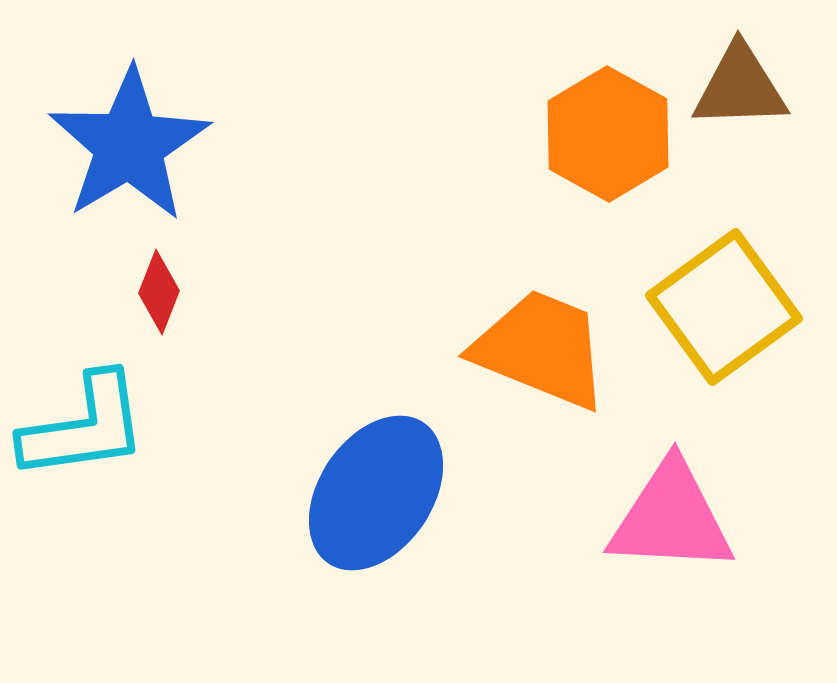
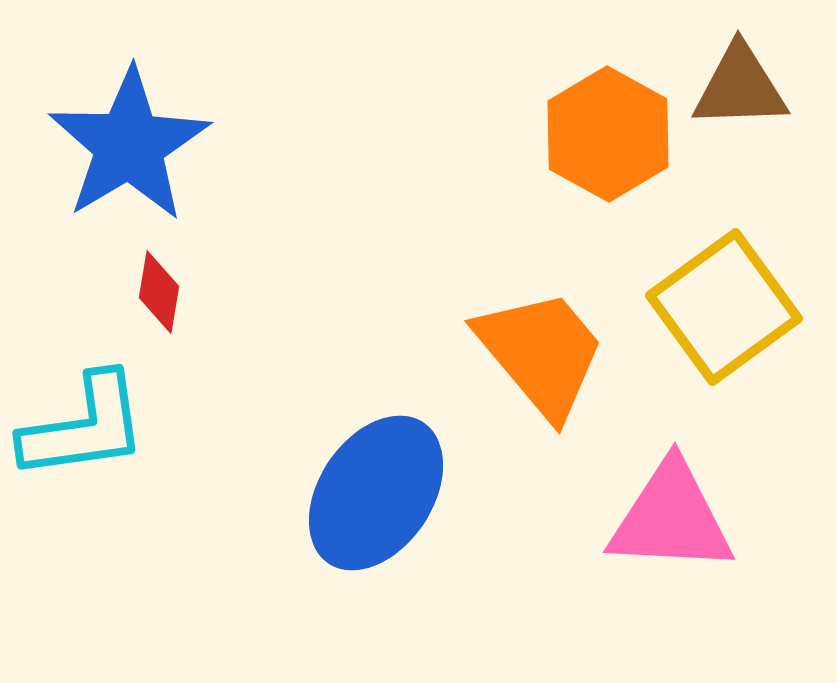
red diamond: rotated 12 degrees counterclockwise
orange trapezoid: moved 4 px down; rotated 28 degrees clockwise
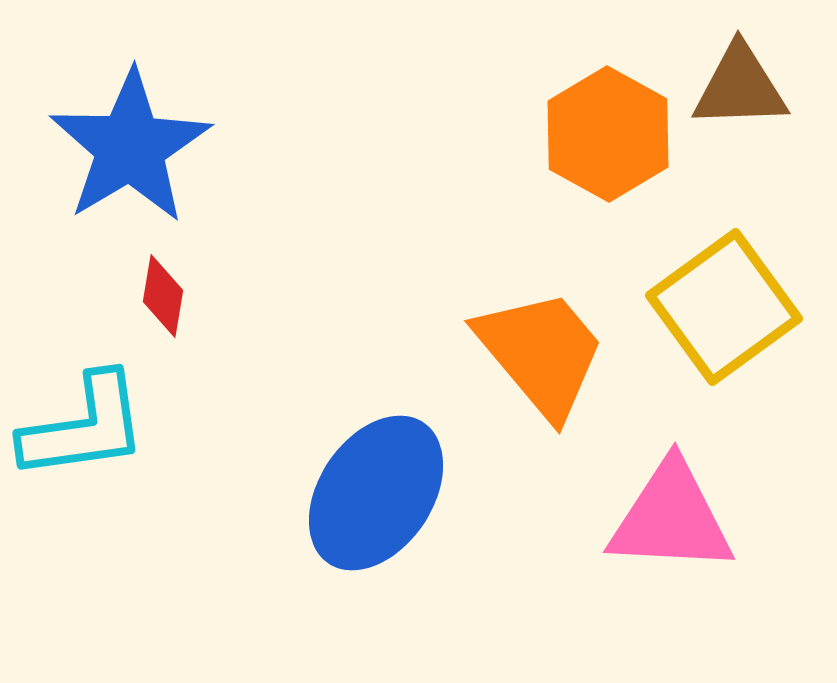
blue star: moved 1 px right, 2 px down
red diamond: moved 4 px right, 4 px down
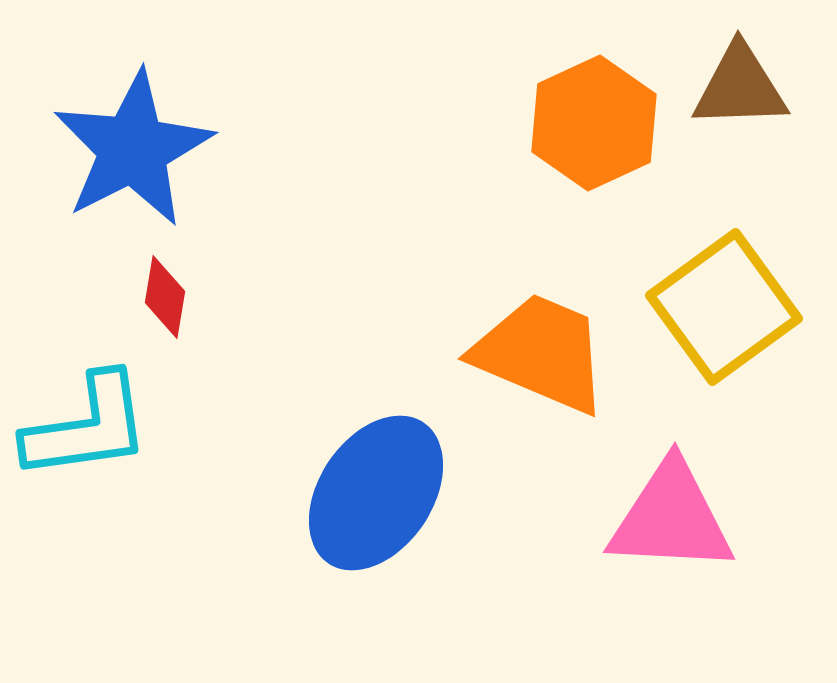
orange hexagon: moved 14 px left, 11 px up; rotated 6 degrees clockwise
blue star: moved 3 px right, 2 px down; rotated 4 degrees clockwise
red diamond: moved 2 px right, 1 px down
orange trapezoid: rotated 27 degrees counterclockwise
cyan L-shape: moved 3 px right
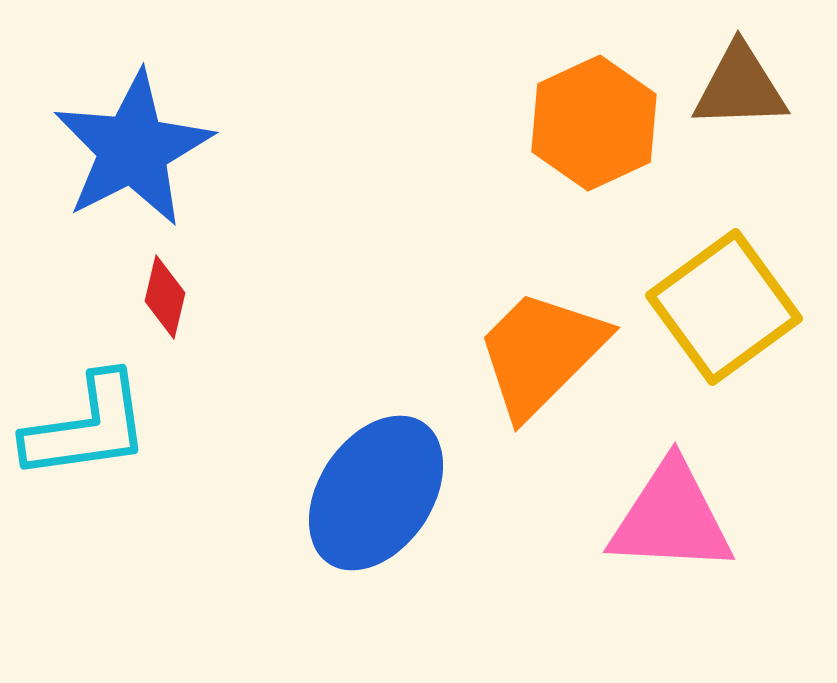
red diamond: rotated 4 degrees clockwise
orange trapezoid: rotated 68 degrees counterclockwise
